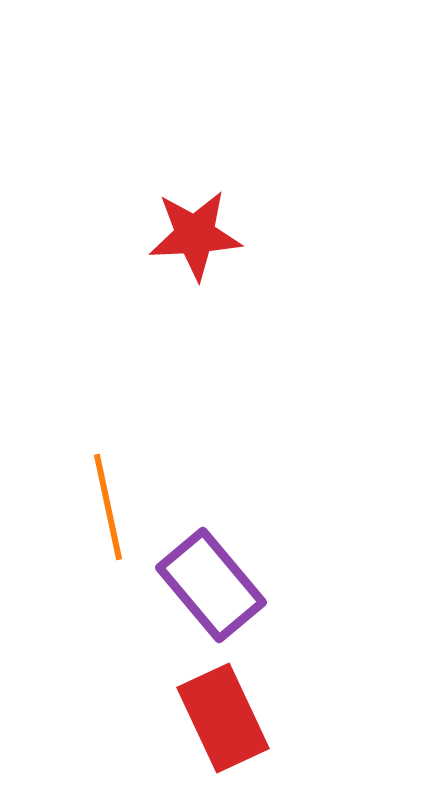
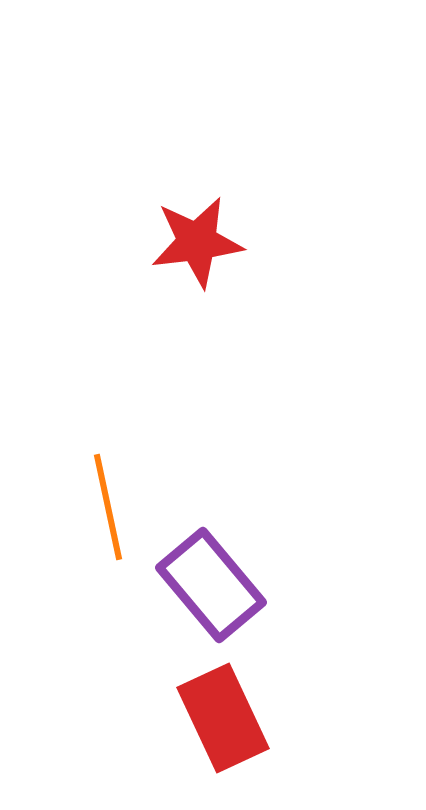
red star: moved 2 px right, 7 px down; rotated 4 degrees counterclockwise
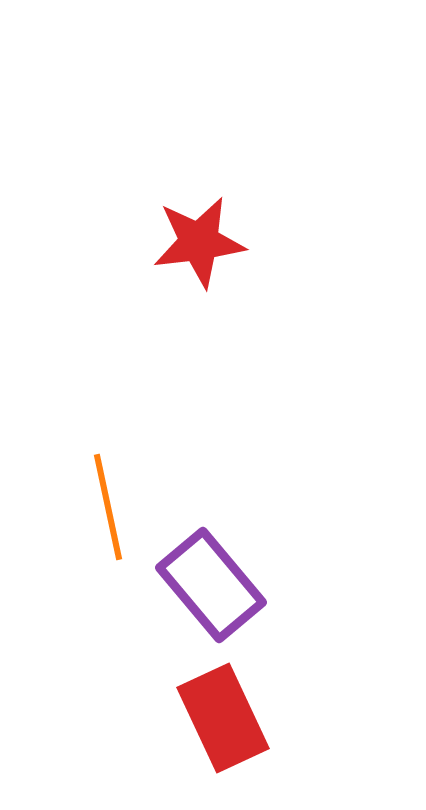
red star: moved 2 px right
